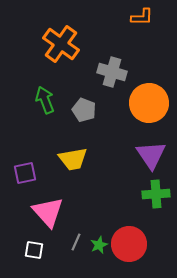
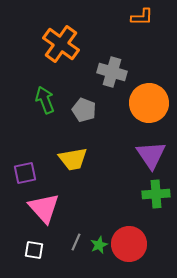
pink triangle: moved 4 px left, 4 px up
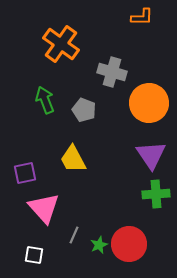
yellow trapezoid: rotated 72 degrees clockwise
gray line: moved 2 px left, 7 px up
white square: moved 5 px down
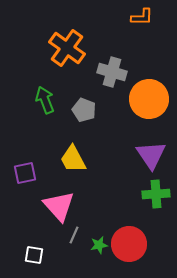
orange cross: moved 6 px right, 4 px down
orange circle: moved 4 px up
pink triangle: moved 15 px right, 2 px up
green star: rotated 12 degrees clockwise
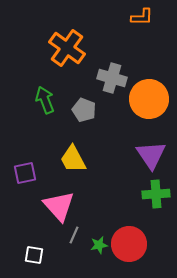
gray cross: moved 6 px down
